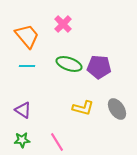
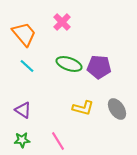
pink cross: moved 1 px left, 2 px up
orange trapezoid: moved 3 px left, 2 px up
cyan line: rotated 42 degrees clockwise
pink line: moved 1 px right, 1 px up
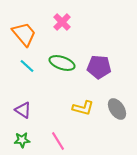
green ellipse: moved 7 px left, 1 px up
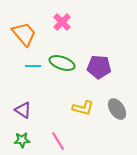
cyan line: moved 6 px right; rotated 42 degrees counterclockwise
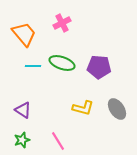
pink cross: moved 1 px down; rotated 18 degrees clockwise
green star: rotated 14 degrees counterclockwise
